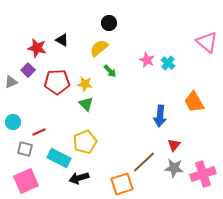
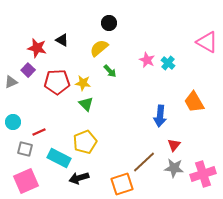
pink triangle: rotated 10 degrees counterclockwise
yellow star: moved 2 px left, 1 px up
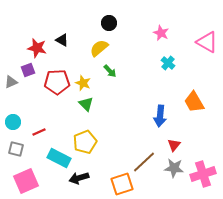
pink star: moved 14 px right, 27 px up
purple square: rotated 24 degrees clockwise
yellow star: rotated 14 degrees clockwise
gray square: moved 9 px left
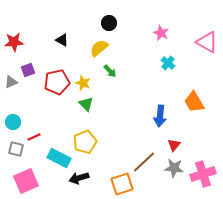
red star: moved 23 px left, 6 px up; rotated 18 degrees counterclockwise
red pentagon: rotated 10 degrees counterclockwise
red line: moved 5 px left, 5 px down
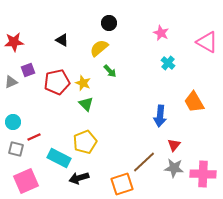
pink cross: rotated 20 degrees clockwise
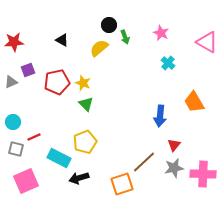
black circle: moved 2 px down
green arrow: moved 15 px right, 34 px up; rotated 24 degrees clockwise
gray star: rotated 18 degrees counterclockwise
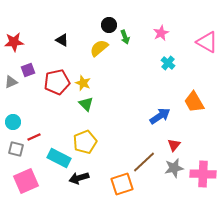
pink star: rotated 21 degrees clockwise
blue arrow: rotated 130 degrees counterclockwise
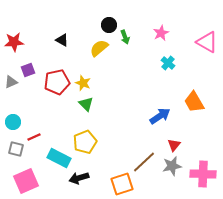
gray star: moved 2 px left, 2 px up
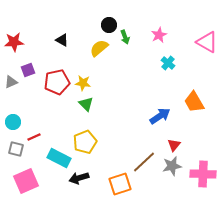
pink star: moved 2 px left, 2 px down
yellow star: rotated 14 degrees counterclockwise
orange square: moved 2 px left
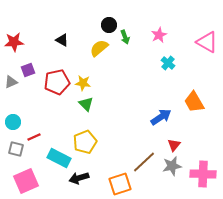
blue arrow: moved 1 px right, 1 px down
